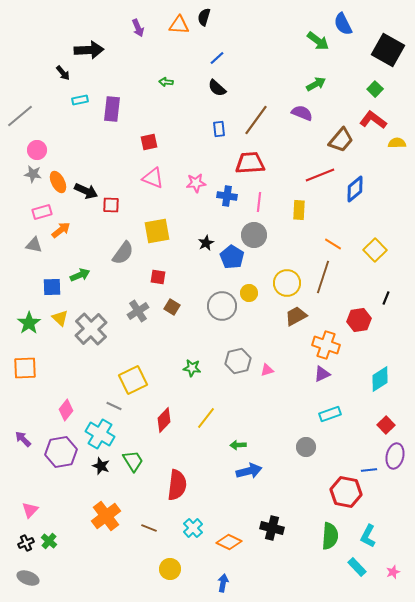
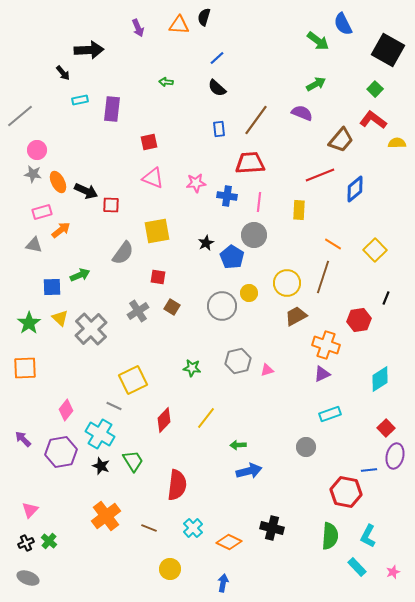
red square at (386, 425): moved 3 px down
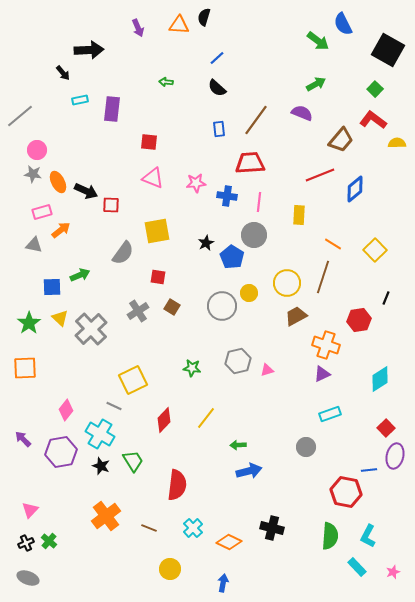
red square at (149, 142): rotated 18 degrees clockwise
yellow rectangle at (299, 210): moved 5 px down
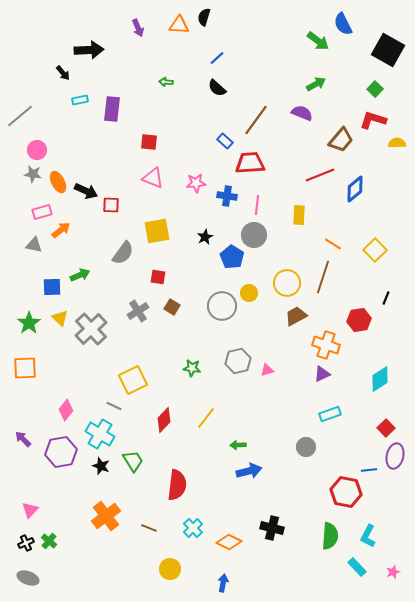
red L-shape at (373, 120): rotated 20 degrees counterclockwise
blue rectangle at (219, 129): moved 6 px right, 12 px down; rotated 42 degrees counterclockwise
pink line at (259, 202): moved 2 px left, 3 px down
black star at (206, 243): moved 1 px left, 6 px up
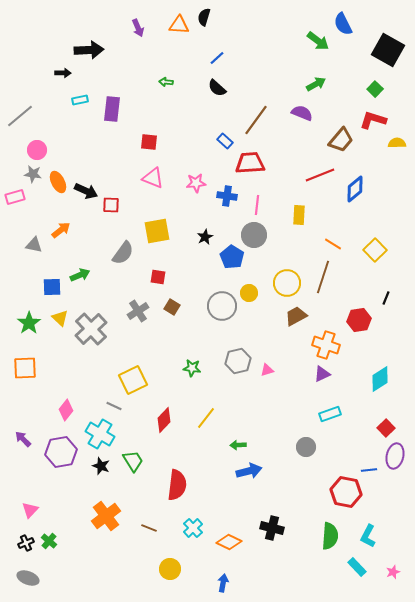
black arrow at (63, 73): rotated 49 degrees counterclockwise
pink rectangle at (42, 212): moved 27 px left, 15 px up
